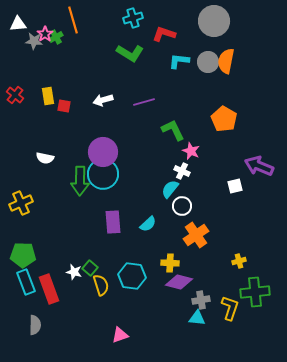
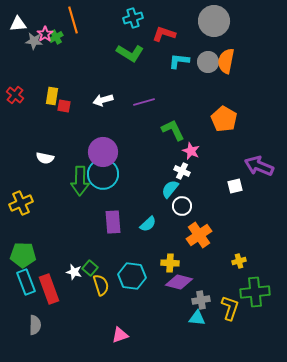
yellow rectangle at (48, 96): moved 4 px right; rotated 18 degrees clockwise
orange cross at (196, 235): moved 3 px right
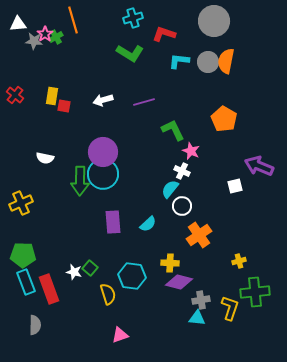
yellow semicircle at (101, 285): moved 7 px right, 9 px down
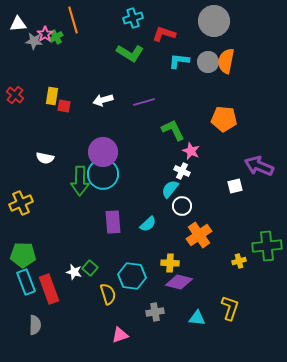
orange pentagon at (224, 119): rotated 25 degrees counterclockwise
green cross at (255, 292): moved 12 px right, 46 px up
gray cross at (201, 300): moved 46 px left, 12 px down
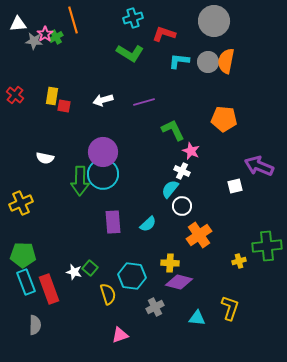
gray cross at (155, 312): moved 5 px up; rotated 18 degrees counterclockwise
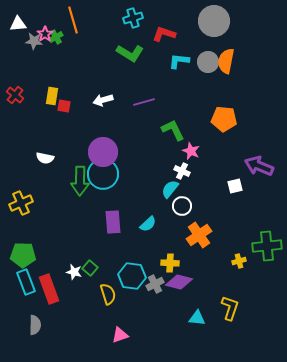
gray cross at (155, 307): moved 23 px up
